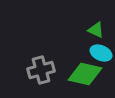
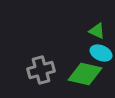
green triangle: moved 1 px right, 1 px down
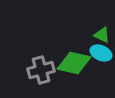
green triangle: moved 5 px right, 4 px down
green diamond: moved 11 px left, 11 px up
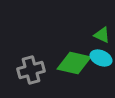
cyan ellipse: moved 5 px down
gray cross: moved 10 px left
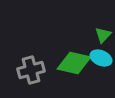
green triangle: moved 1 px right; rotated 48 degrees clockwise
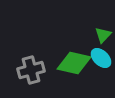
cyan ellipse: rotated 20 degrees clockwise
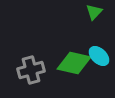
green triangle: moved 9 px left, 23 px up
cyan ellipse: moved 2 px left, 2 px up
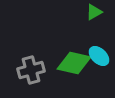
green triangle: rotated 18 degrees clockwise
